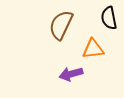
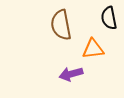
brown semicircle: rotated 36 degrees counterclockwise
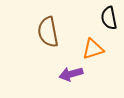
brown semicircle: moved 13 px left, 7 px down
orange triangle: rotated 10 degrees counterclockwise
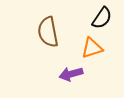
black semicircle: moved 7 px left; rotated 135 degrees counterclockwise
orange triangle: moved 1 px left, 1 px up
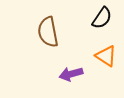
orange triangle: moved 14 px right, 8 px down; rotated 50 degrees clockwise
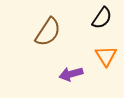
brown semicircle: rotated 136 degrees counterclockwise
orange triangle: rotated 25 degrees clockwise
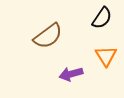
brown semicircle: moved 4 px down; rotated 20 degrees clockwise
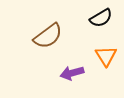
black semicircle: moved 1 px left; rotated 25 degrees clockwise
purple arrow: moved 1 px right, 1 px up
